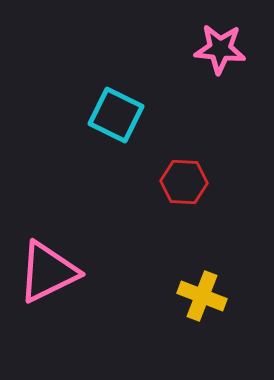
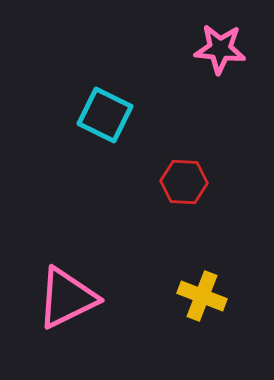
cyan square: moved 11 px left
pink triangle: moved 19 px right, 26 px down
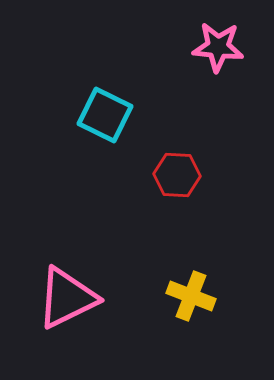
pink star: moved 2 px left, 2 px up
red hexagon: moved 7 px left, 7 px up
yellow cross: moved 11 px left
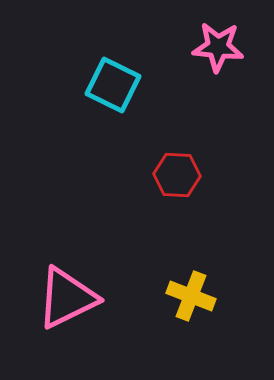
cyan square: moved 8 px right, 30 px up
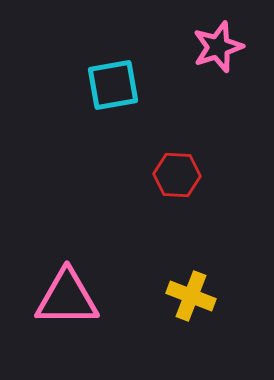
pink star: rotated 24 degrees counterclockwise
cyan square: rotated 36 degrees counterclockwise
pink triangle: rotated 26 degrees clockwise
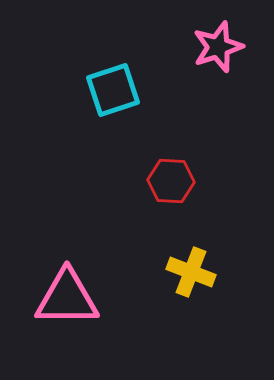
cyan square: moved 5 px down; rotated 8 degrees counterclockwise
red hexagon: moved 6 px left, 6 px down
yellow cross: moved 24 px up
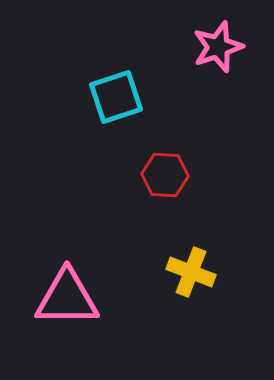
cyan square: moved 3 px right, 7 px down
red hexagon: moved 6 px left, 6 px up
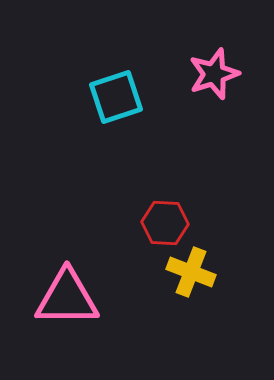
pink star: moved 4 px left, 27 px down
red hexagon: moved 48 px down
